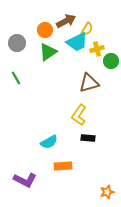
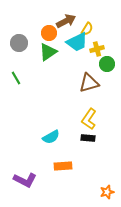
orange circle: moved 4 px right, 3 px down
gray circle: moved 2 px right
green circle: moved 4 px left, 3 px down
yellow L-shape: moved 10 px right, 4 px down
cyan semicircle: moved 2 px right, 5 px up
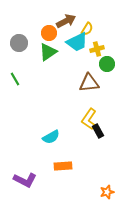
green line: moved 1 px left, 1 px down
brown triangle: rotated 10 degrees clockwise
black rectangle: moved 10 px right, 7 px up; rotated 56 degrees clockwise
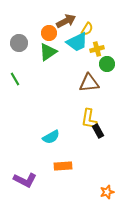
yellow L-shape: rotated 25 degrees counterclockwise
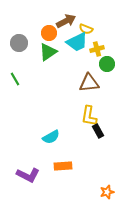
yellow semicircle: moved 1 px left; rotated 80 degrees clockwise
yellow L-shape: moved 3 px up
purple L-shape: moved 3 px right, 5 px up
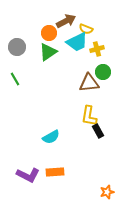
gray circle: moved 2 px left, 4 px down
green circle: moved 4 px left, 8 px down
orange rectangle: moved 8 px left, 6 px down
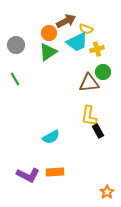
gray circle: moved 1 px left, 2 px up
orange star: rotated 16 degrees counterclockwise
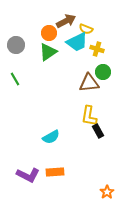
yellow cross: rotated 32 degrees clockwise
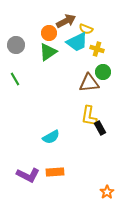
black rectangle: moved 2 px right, 3 px up
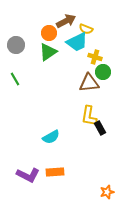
yellow cross: moved 2 px left, 8 px down
orange star: rotated 16 degrees clockwise
